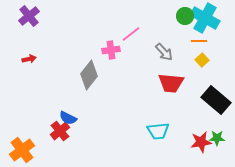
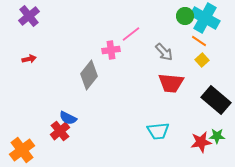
orange line: rotated 35 degrees clockwise
green star: moved 2 px up
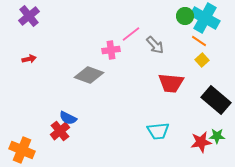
gray arrow: moved 9 px left, 7 px up
gray diamond: rotated 72 degrees clockwise
orange cross: rotated 30 degrees counterclockwise
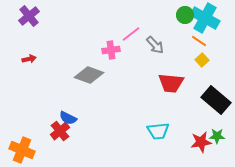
green circle: moved 1 px up
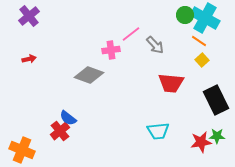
black rectangle: rotated 24 degrees clockwise
blue semicircle: rotated 12 degrees clockwise
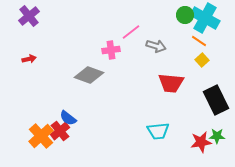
pink line: moved 2 px up
gray arrow: moved 1 px right, 1 px down; rotated 30 degrees counterclockwise
orange cross: moved 19 px right, 14 px up; rotated 25 degrees clockwise
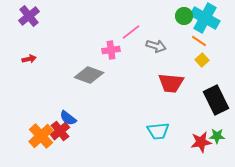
green circle: moved 1 px left, 1 px down
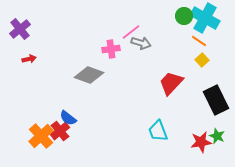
purple cross: moved 9 px left, 13 px down
gray arrow: moved 15 px left, 3 px up
pink cross: moved 1 px up
red trapezoid: rotated 128 degrees clockwise
cyan trapezoid: rotated 75 degrees clockwise
green star: rotated 21 degrees clockwise
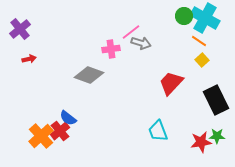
green star: rotated 21 degrees counterclockwise
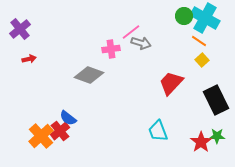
red star: rotated 25 degrees counterclockwise
